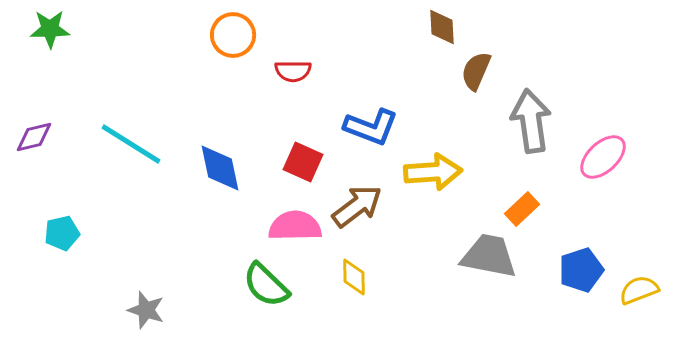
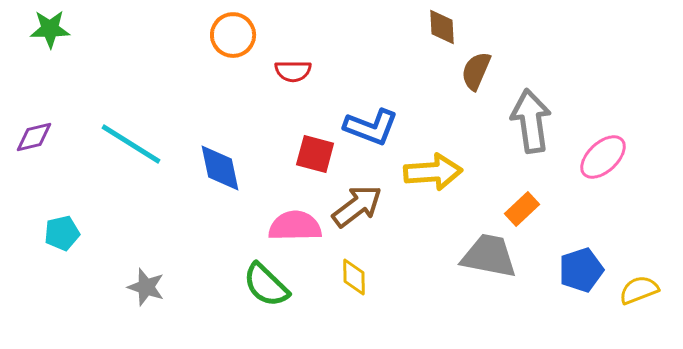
red square: moved 12 px right, 8 px up; rotated 9 degrees counterclockwise
gray star: moved 23 px up
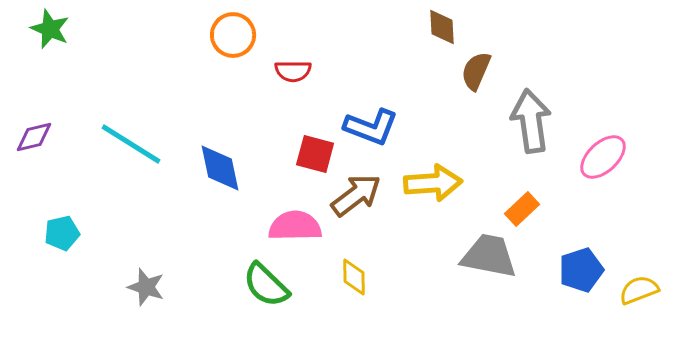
green star: rotated 24 degrees clockwise
yellow arrow: moved 11 px down
brown arrow: moved 1 px left, 11 px up
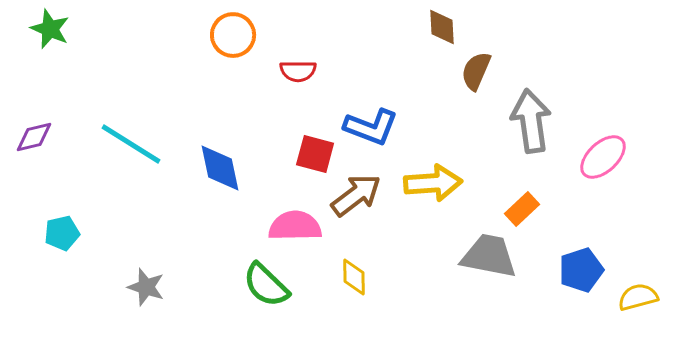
red semicircle: moved 5 px right
yellow semicircle: moved 1 px left, 7 px down; rotated 6 degrees clockwise
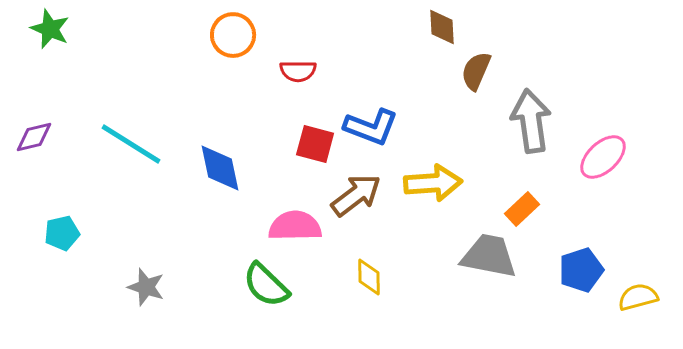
red square: moved 10 px up
yellow diamond: moved 15 px right
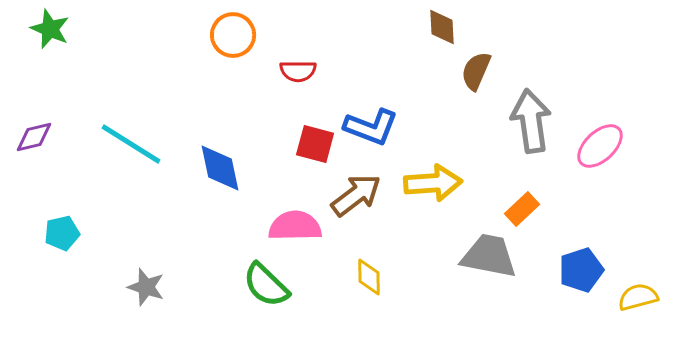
pink ellipse: moved 3 px left, 11 px up
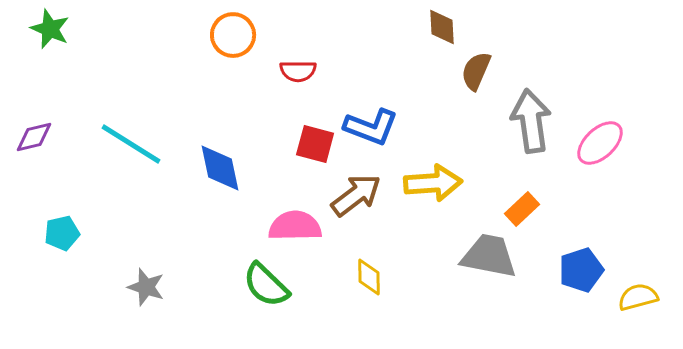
pink ellipse: moved 3 px up
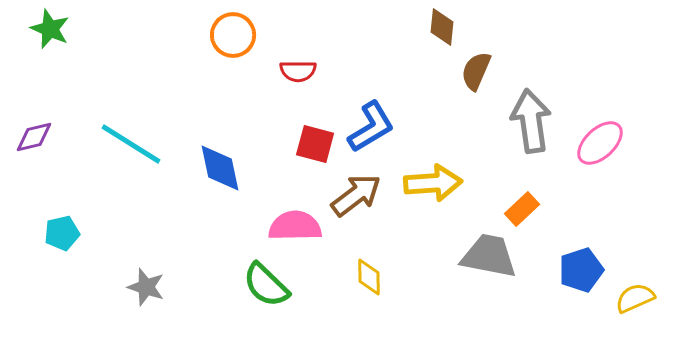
brown diamond: rotated 9 degrees clockwise
blue L-shape: rotated 52 degrees counterclockwise
yellow semicircle: moved 3 px left, 1 px down; rotated 9 degrees counterclockwise
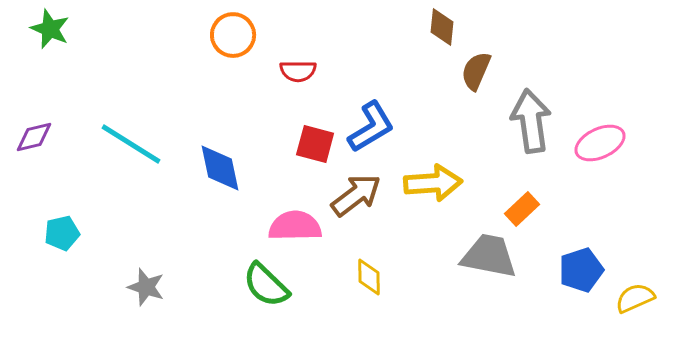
pink ellipse: rotated 18 degrees clockwise
